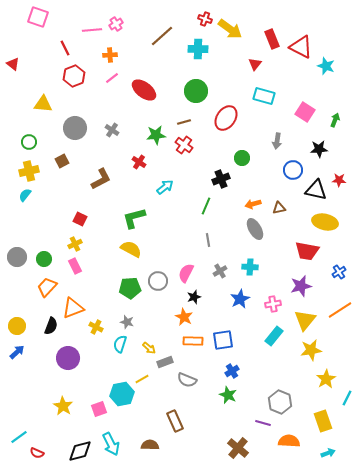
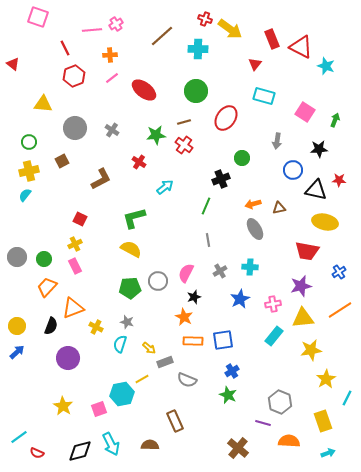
yellow triangle at (305, 320): moved 2 px left, 2 px up; rotated 45 degrees clockwise
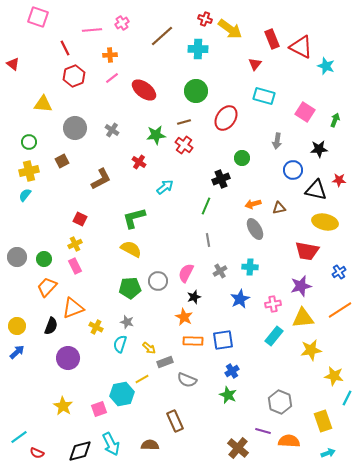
pink cross at (116, 24): moved 6 px right, 1 px up
yellow star at (326, 379): moved 8 px right, 3 px up; rotated 30 degrees counterclockwise
purple line at (263, 423): moved 8 px down
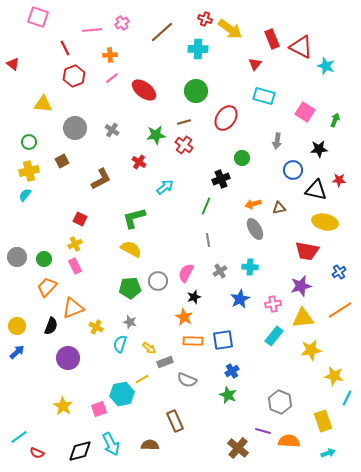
brown line at (162, 36): moved 4 px up
gray star at (127, 322): moved 3 px right
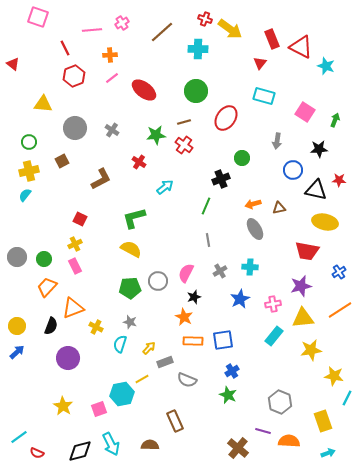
red triangle at (255, 64): moved 5 px right, 1 px up
yellow arrow at (149, 348): rotated 88 degrees counterclockwise
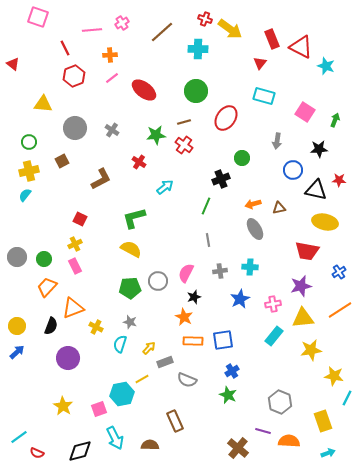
gray cross at (220, 271): rotated 24 degrees clockwise
cyan arrow at (111, 444): moved 4 px right, 6 px up
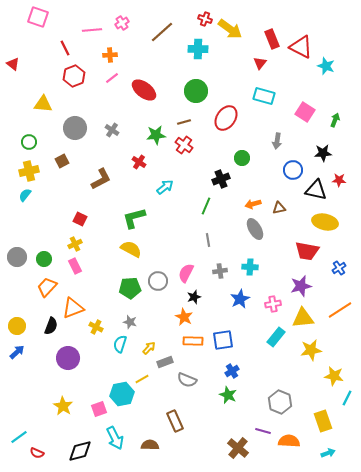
black star at (319, 149): moved 4 px right, 4 px down
blue cross at (339, 272): moved 4 px up
cyan rectangle at (274, 336): moved 2 px right, 1 px down
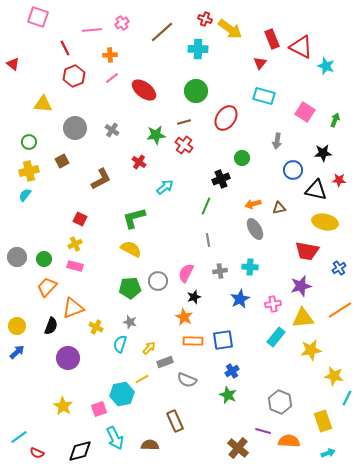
pink rectangle at (75, 266): rotated 49 degrees counterclockwise
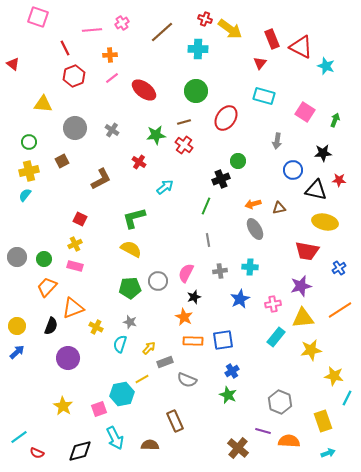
green circle at (242, 158): moved 4 px left, 3 px down
